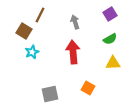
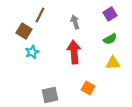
red arrow: moved 1 px right
gray square: moved 1 px down
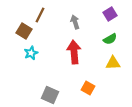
cyan star: moved 1 px left, 1 px down
gray square: rotated 36 degrees clockwise
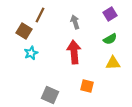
orange square: moved 1 px left, 2 px up; rotated 16 degrees counterclockwise
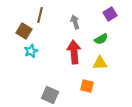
brown line: rotated 14 degrees counterclockwise
green semicircle: moved 9 px left
cyan star: moved 2 px up
yellow triangle: moved 13 px left
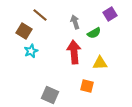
brown line: rotated 63 degrees counterclockwise
green semicircle: moved 7 px left, 6 px up
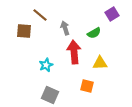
purple square: moved 2 px right
gray arrow: moved 10 px left, 6 px down
brown square: rotated 28 degrees counterclockwise
cyan star: moved 15 px right, 14 px down
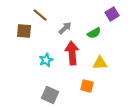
gray arrow: rotated 64 degrees clockwise
red arrow: moved 2 px left, 1 px down
cyan star: moved 5 px up
